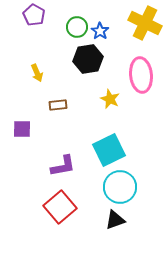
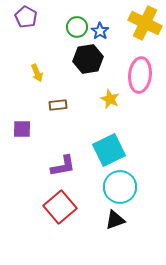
purple pentagon: moved 8 px left, 2 px down
pink ellipse: moved 1 px left; rotated 12 degrees clockwise
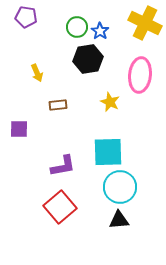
purple pentagon: rotated 20 degrees counterclockwise
yellow star: moved 3 px down
purple square: moved 3 px left
cyan square: moved 1 px left, 2 px down; rotated 24 degrees clockwise
black triangle: moved 4 px right; rotated 15 degrees clockwise
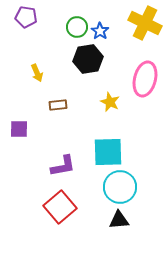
pink ellipse: moved 5 px right, 4 px down; rotated 8 degrees clockwise
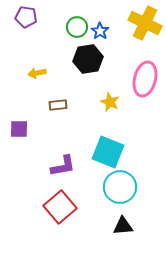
yellow arrow: rotated 102 degrees clockwise
cyan square: rotated 24 degrees clockwise
black triangle: moved 4 px right, 6 px down
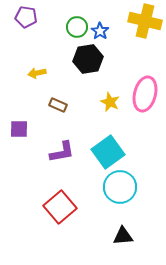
yellow cross: moved 2 px up; rotated 12 degrees counterclockwise
pink ellipse: moved 15 px down
brown rectangle: rotated 30 degrees clockwise
cyan square: rotated 32 degrees clockwise
purple L-shape: moved 1 px left, 14 px up
black triangle: moved 10 px down
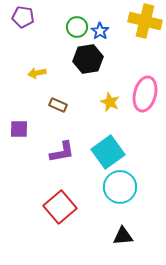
purple pentagon: moved 3 px left
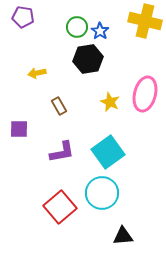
brown rectangle: moved 1 px right, 1 px down; rotated 36 degrees clockwise
cyan circle: moved 18 px left, 6 px down
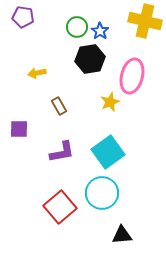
black hexagon: moved 2 px right
pink ellipse: moved 13 px left, 18 px up
yellow star: rotated 24 degrees clockwise
black triangle: moved 1 px left, 1 px up
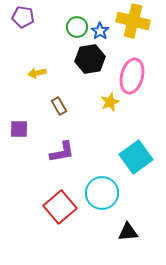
yellow cross: moved 12 px left
cyan square: moved 28 px right, 5 px down
black triangle: moved 6 px right, 3 px up
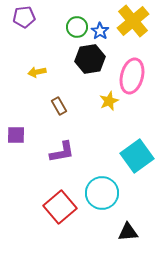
purple pentagon: moved 1 px right; rotated 15 degrees counterclockwise
yellow cross: rotated 36 degrees clockwise
yellow arrow: moved 1 px up
yellow star: moved 1 px left, 1 px up
purple square: moved 3 px left, 6 px down
cyan square: moved 1 px right, 1 px up
